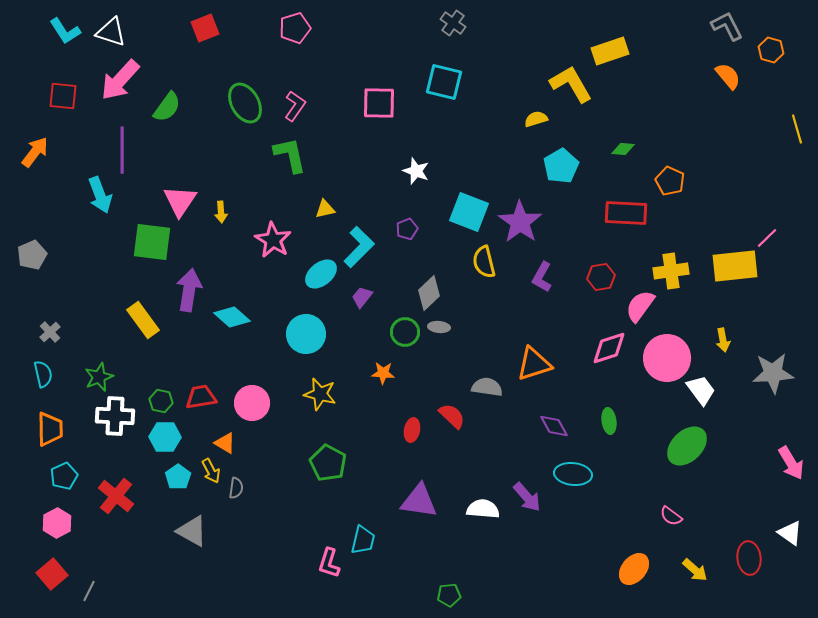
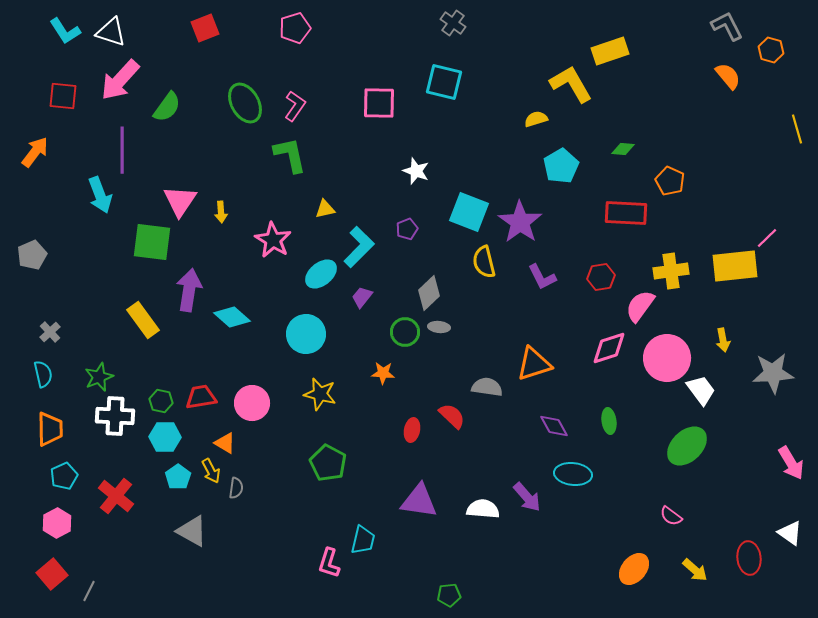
purple L-shape at (542, 277): rotated 56 degrees counterclockwise
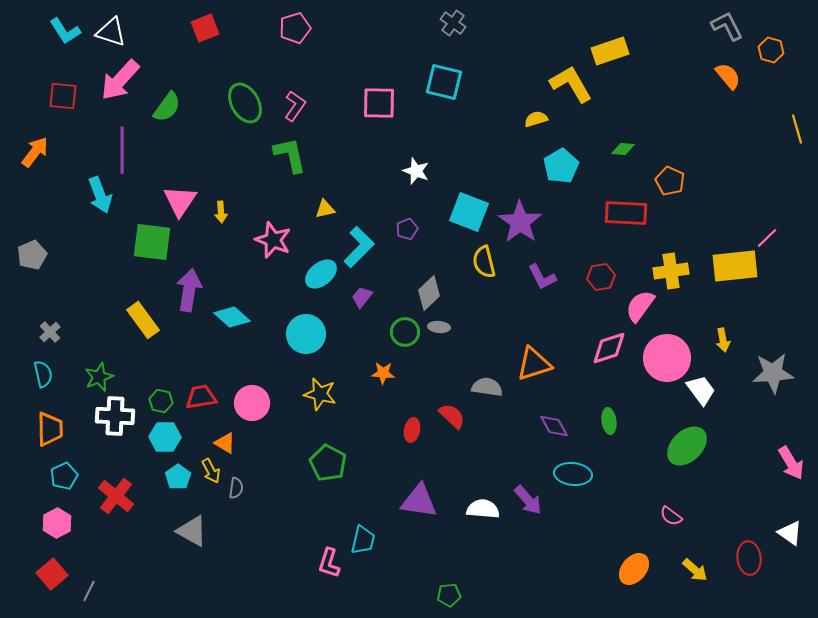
pink star at (273, 240): rotated 9 degrees counterclockwise
purple arrow at (527, 497): moved 1 px right, 3 px down
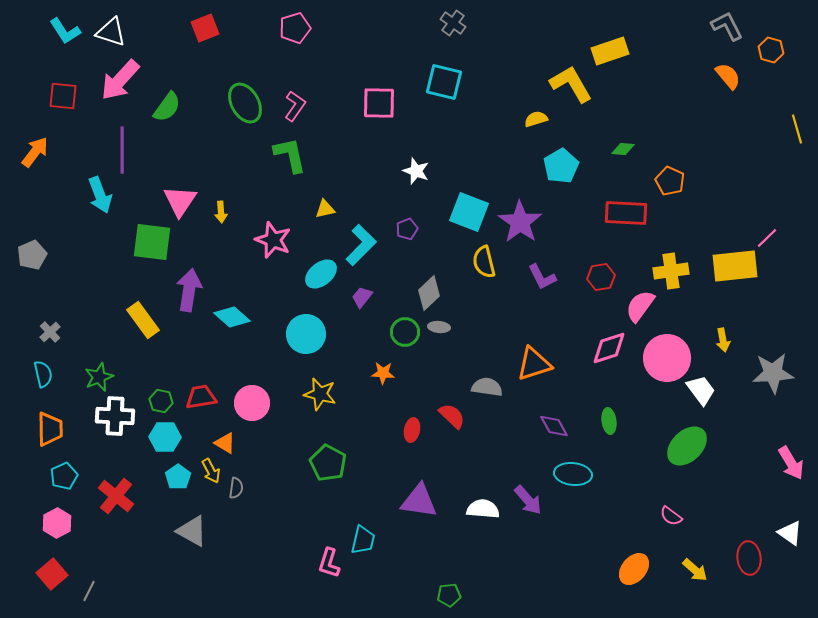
cyan L-shape at (359, 247): moved 2 px right, 2 px up
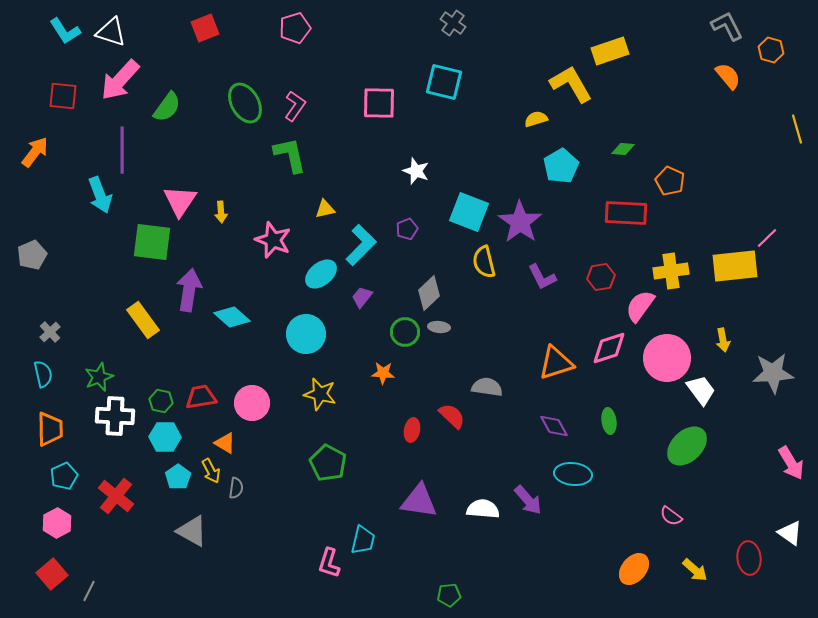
orange triangle at (534, 364): moved 22 px right, 1 px up
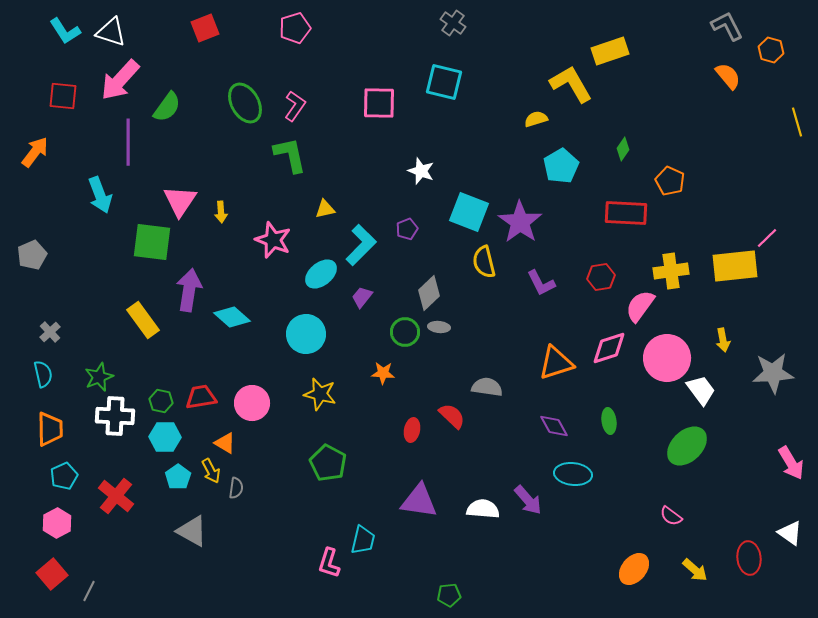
yellow line at (797, 129): moved 7 px up
green diamond at (623, 149): rotated 60 degrees counterclockwise
purple line at (122, 150): moved 6 px right, 8 px up
white star at (416, 171): moved 5 px right
purple L-shape at (542, 277): moved 1 px left, 6 px down
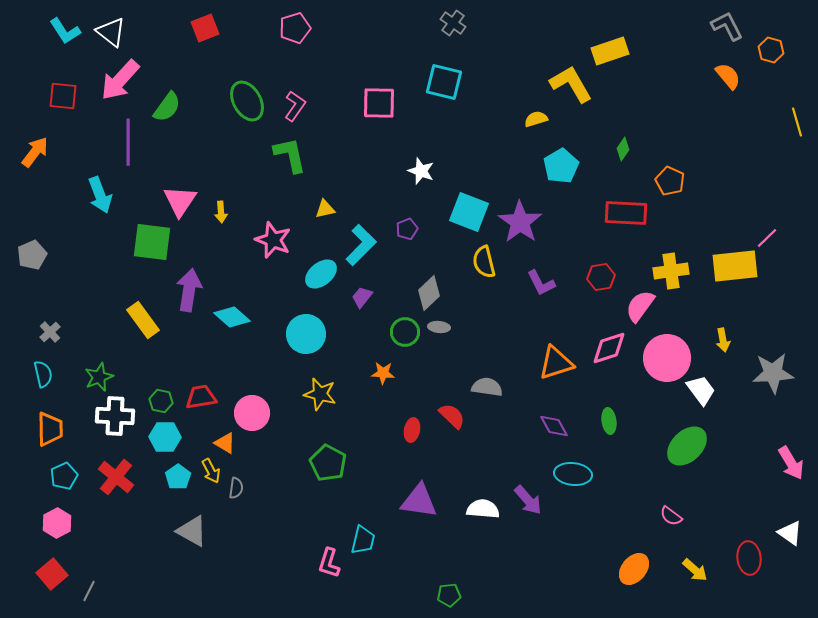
white triangle at (111, 32): rotated 20 degrees clockwise
green ellipse at (245, 103): moved 2 px right, 2 px up
pink circle at (252, 403): moved 10 px down
red cross at (116, 496): moved 19 px up
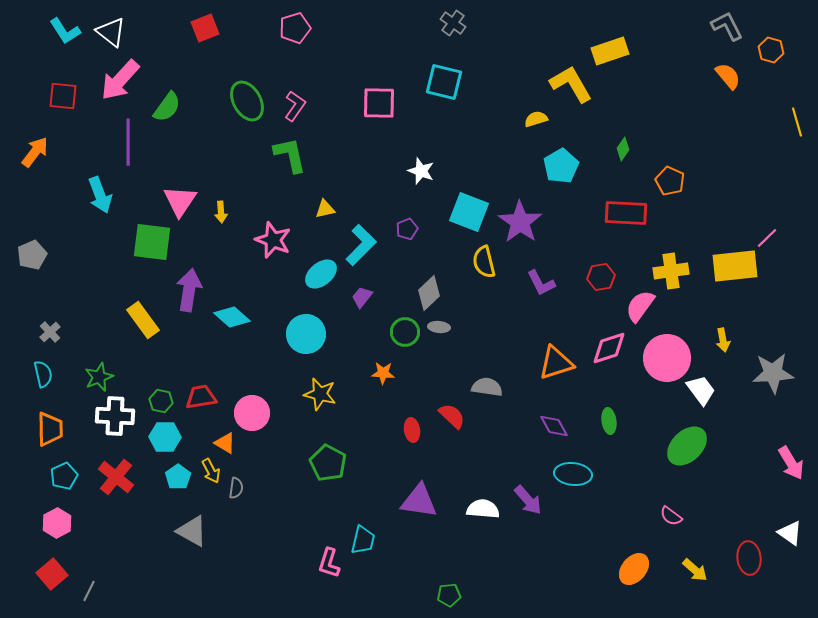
red ellipse at (412, 430): rotated 20 degrees counterclockwise
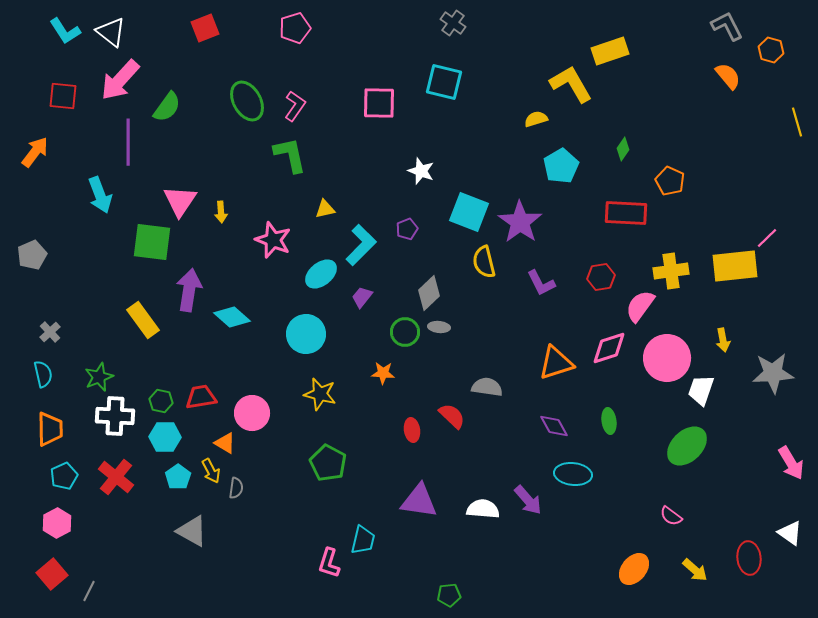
white trapezoid at (701, 390): rotated 124 degrees counterclockwise
